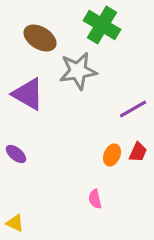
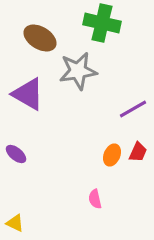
green cross: moved 2 px up; rotated 18 degrees counterclockwise
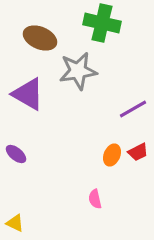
brown ellipse: rotated 8 degrees counterclockwise
red trapezoid: rotated 40 degrees clockwise
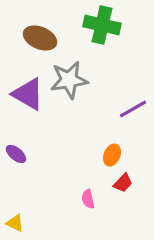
green cross: moved 2 px down
gray star: moved 9 px left, 9 px down
red trapezoid: moved 15 px left, 31 px down; rotated 20 degrees counterclockwise
pink semicircle: moved 7 px left
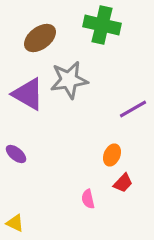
brown ellipse: rotated 60 degrees counterclockwise
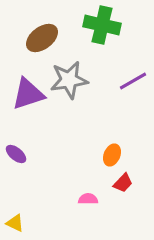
brown ellipse: moved 2 px right
purple triangle: rotated 48 degrees counterclockwise
purple line: moved 28 px up
pink semicircle: rotated 102 degrees clockwise
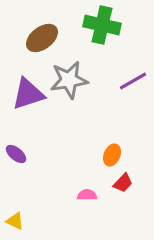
pink semicircle: moved 1 px left, 4 px up
yellow triangle: moved 2 px up
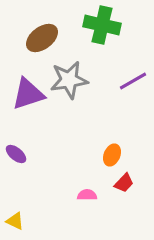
red trapezoid: moved 1 px right
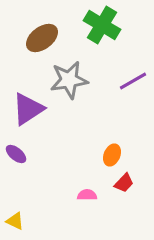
green cross: rotated 18 degrees clockwise
purple triangle: moved 15 px down; rotated 15 degrees counterclockwise
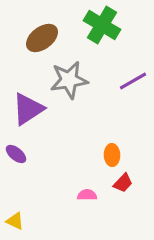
orange ellipse: rotated 25 degrees counterclockwise
red trapezoid: moved 1 px left
